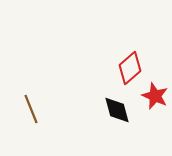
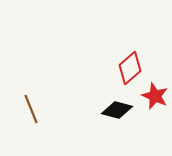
black diamond: rotated 60 degrees counterclockwise
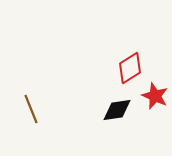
red diamond: rotated 8 degrees clockwise
black diamond: rotated 24 degrees counterclockwise
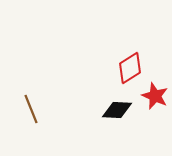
black diamond: rotated 12 degrees clockwise
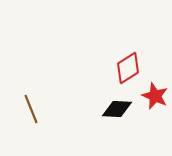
red diamond: moved 2 px left
black diamond: moved 1 px up
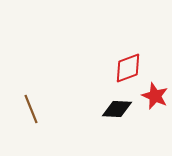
red diamond: rotated 12 degrees clockwise
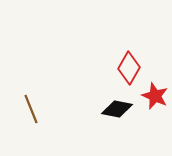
red diamond: moved 1 px right; rotated 40 degrees counterclockwise
black diamond: rotated 8 degrees clockwise
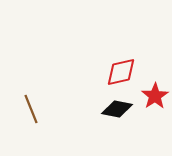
red diamond: moved 8 px left, 4 px down; rotated 48 degrees clockwise
red star: rotated 16 degrees clockwise
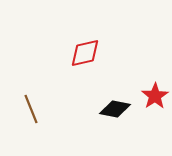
red diamond: moved 36 px left, 19 px up
black diamond: moved 2 px left
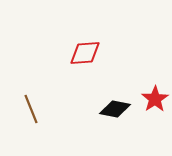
red diamond: rotated 8 degrees clockwise
red star: moved 3 px down
